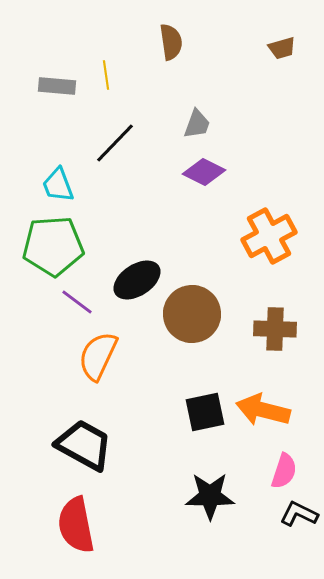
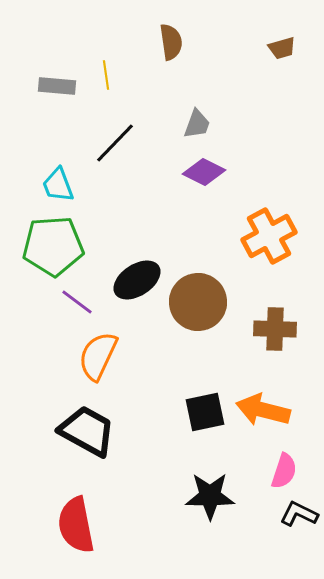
brown circle: moved 6 px right, 12 px up
black trapezoid: moved 3 px right, 14 px up
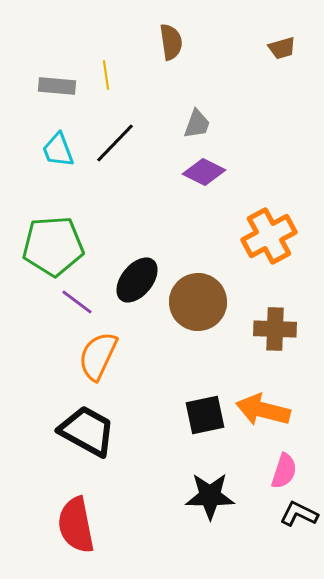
cyan trapezoid: moved 35 px up
black ellipse: rotated 18 degrees counterclockwise
black square: moved 3 px down
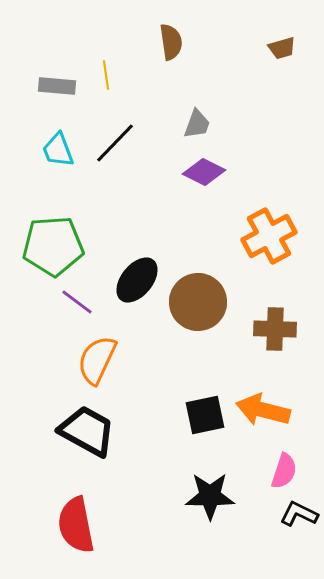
orange semicircle: moved 1 px left, 4 px down
